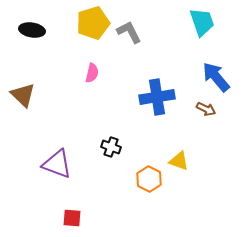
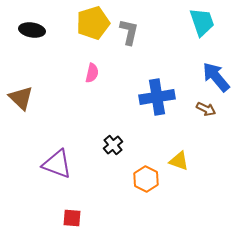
gray L-shape: rotated 40 degrees clockwise
brown triangle: moved 2 px left, 3 px down
black cross: moved 2 px right, 2 px up; rotated 30 degrees clockwise
orange hexagon: moved 3 px left
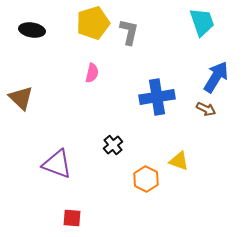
blue arrow: rotated 72 degrees clockwise
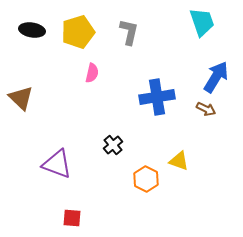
yellow pentagon: moved 15 px left, 9 px down
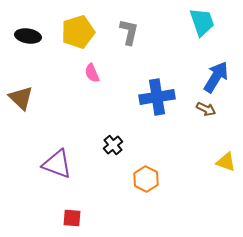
black ellipse: moved 4 px left, 6 px down
pink semicircle: rotated 144 degrees clockwise
yellow triangle: moved 47 px right, 1 px down
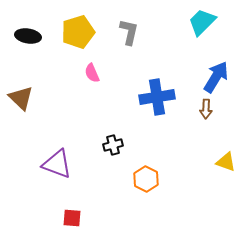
cyan trapezoid: rotated 116 degrees counterclockwise
brown arrow: rotated 66 degrees clockwise
black cross: rotated 24 degrees clockwise
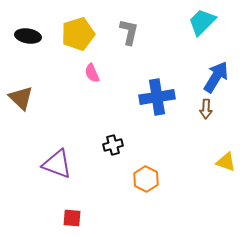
yellow pentagon: moved 2 px down
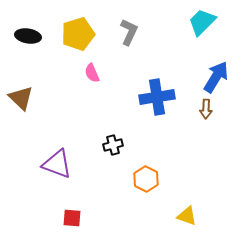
gray L-shape: rotated 12 degrees clockwise
yellow triangle: moved 39 px left, 54 px down
